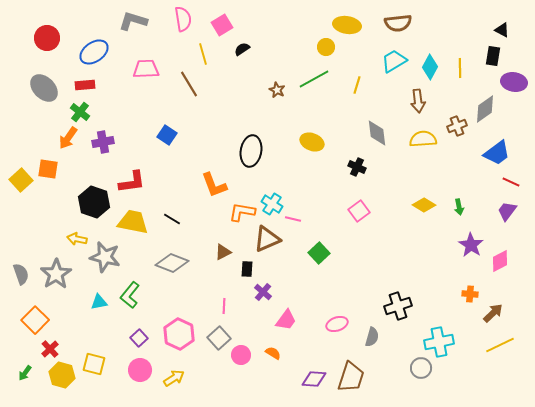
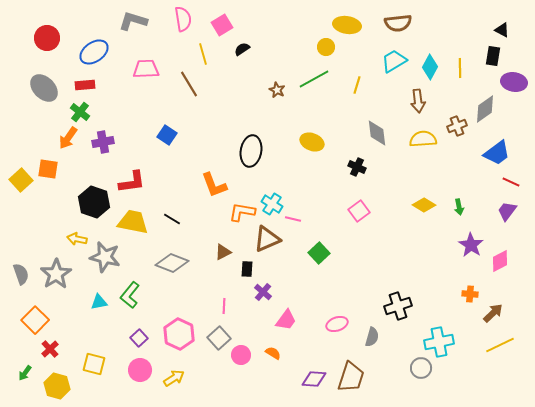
yellow hexagon at (62, 375): moved 5 px left, 11 px down
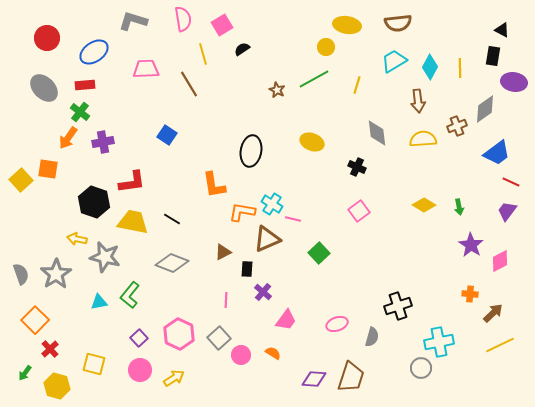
orange L-shape at (214, 185): rotated 12 degrees clockwise
pink line at (224, 306): moved 2 px right, 6 px up
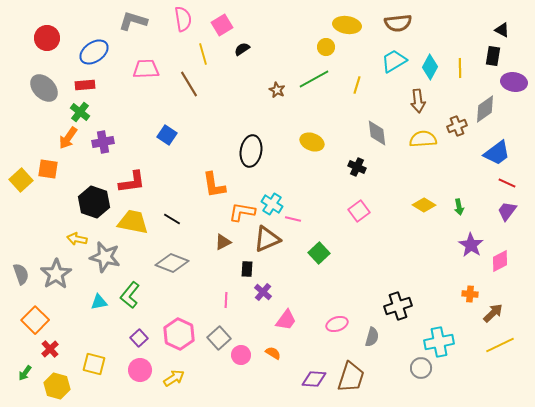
red line at (511, 182): moved 4 px left, 1 px down
brown triangle at (223, 252): moved 10 px up
